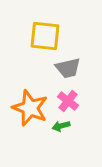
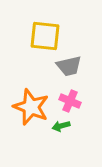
gray trapezoid: moved 1 px right, 2 px up
pink cross: moved 2 px right; rotated 15 degrees counterclockwise
orange star: moved 1 px right, 1 px up
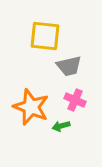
pink cross: moved 5 px right, 1 px up
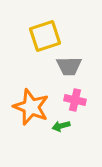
yellow square: rotated 24 degrees counterclockwise
gray trapezoid: rotated 12 degrees clockwise
pink cross: rotated 10 degrees counterclockwise
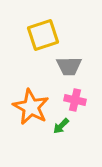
yellow square: moved 2 px left, 1 px up
orange star: rotated 6 degrees clockwise
green arrow: rotated 30 degrees counterclockwise
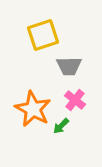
pink cross: rotated 25 degrees clockwise
orange star: moved 2 px right, 2 px down
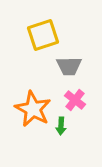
green arrow: rotated 42 degrees counterclockwise
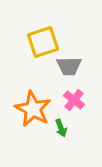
yellow square: moved 7 px down
pink cross: moved 1 px left
green arrow: moved 2 px down; rotated 24 degrees counterclockwise
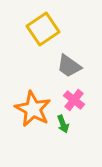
yellow square: moved 13 px up; rotated 16 degrees counterclockwise
gray trapezoid: rotated 36 degrees clockwise
green arrow: moved 2 px right, 4 px up
